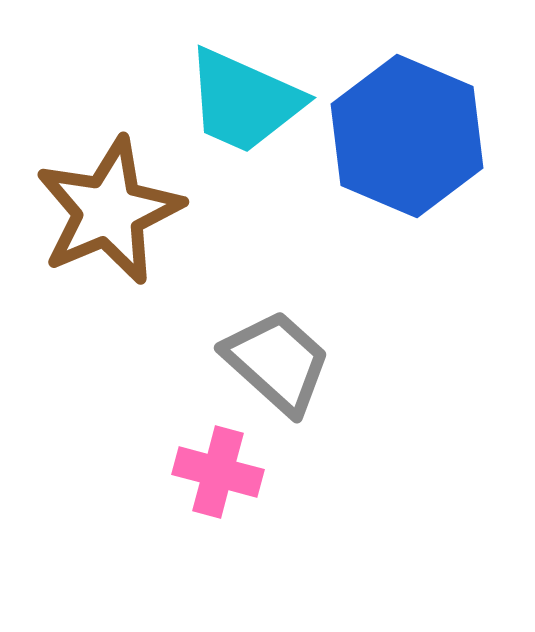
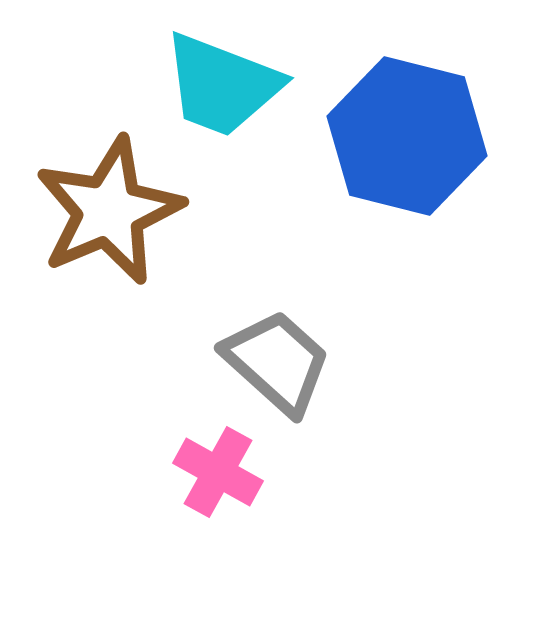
cyan trapezoid: moved 22 px left, 16 px up; rotated 3 degrees counterclockwise
blue hexagon: rotated 9 degrees counterclockwise
pink cross: rotated 14 degrees clockwise
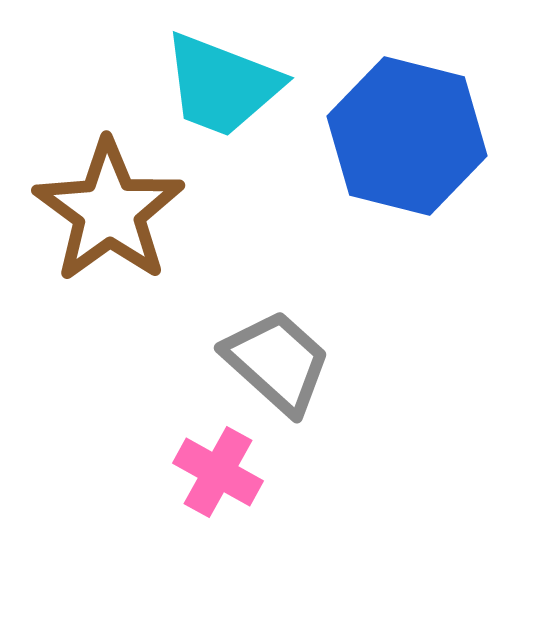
brown star: rotated 13 degrees counterclockwise
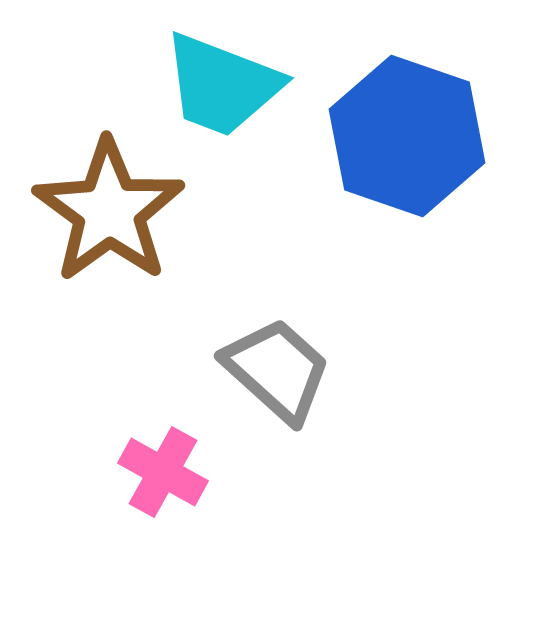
blue hexagon: rotated 5 degrees clockwise
gray trapezoid: moved 8 px down
pink cross: moved 55 px left
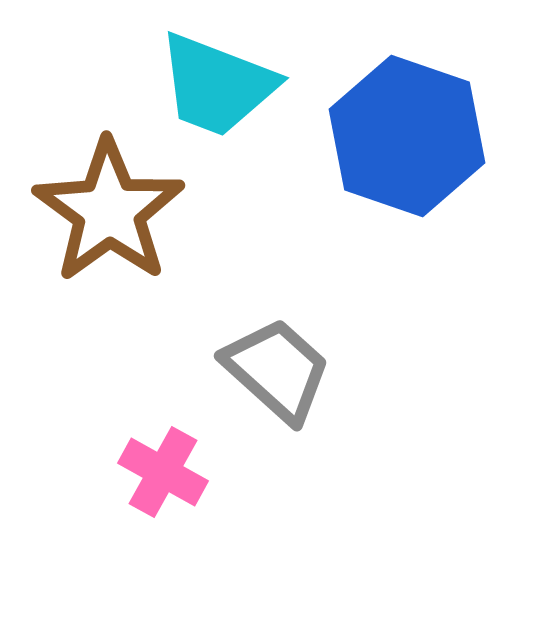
cyan trapezoid: moved 5 px left
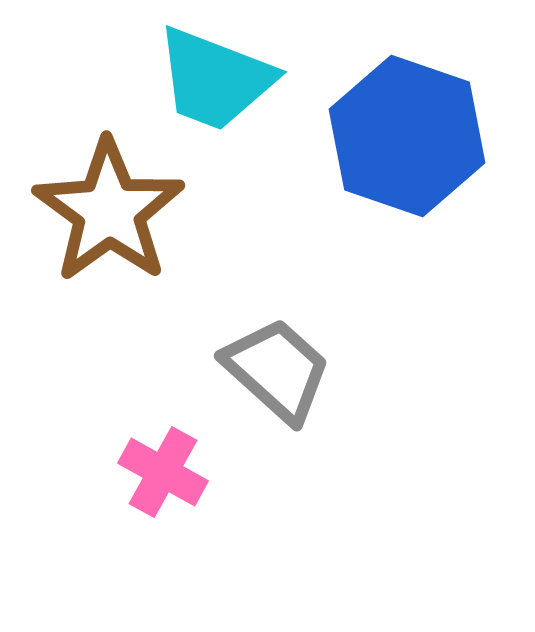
cyan trapezoid: moved 2 px left, 6 px up
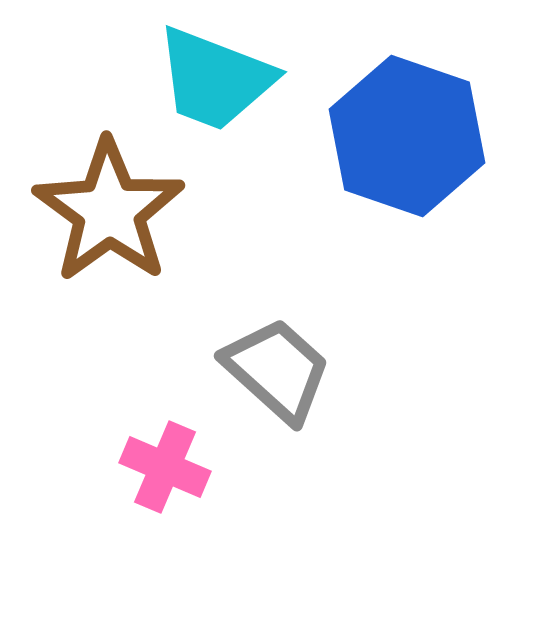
pink cross: moved 2 px right, 5 px up; rotated 6 degrees counterclockwise
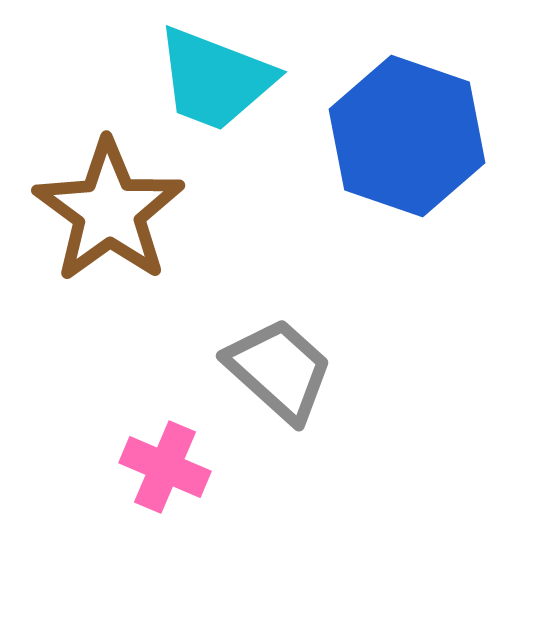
gray trapezoid: moved 2 px right
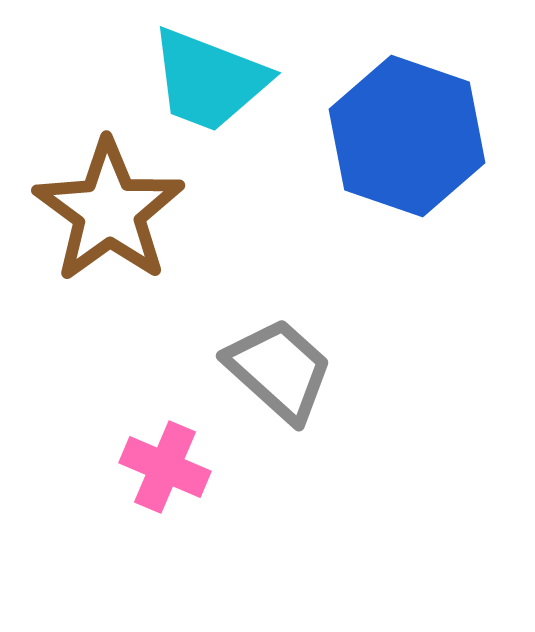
cyan trapezoid: moved 6 px left, 1 px down
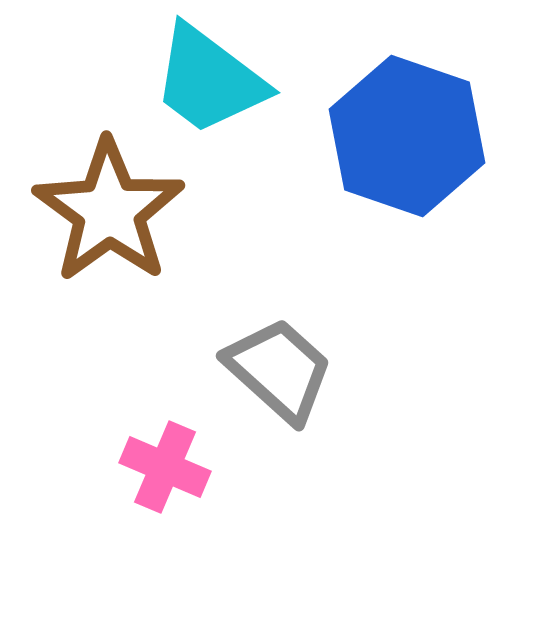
cyan trapezoid: rotated 16 degrees clockwise
